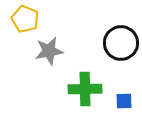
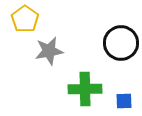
yellow pentagon: rotated 12 degrees clockwise
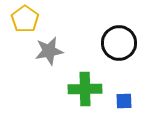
black circle: moved 2 px left
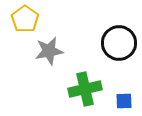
green cross: rotated 12 degrees counterclockwise
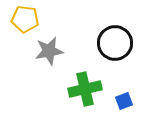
yellow pentagon: rotated 28 degrees counterclockwise
black circle: moved 4 px left
blue square: rotated 18 degrees counterclockwise
